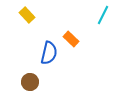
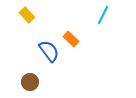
blue semicircle: moved 2 px up; rotated 50 degrees counterclockwise
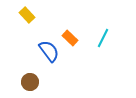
cyan line: moved 23 px down
orange rectangle: moved 1 px left, 1 px up
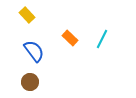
cyan line: moved 1 px left, 1 px down
blue semicircle: moved 15 px left
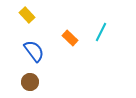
cyan line: moved 1 px left, 7 px up
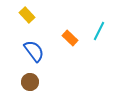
cyan line: moved 2 px left, 1 px up
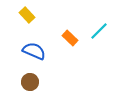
cyan line: rotated 18 degrees clockwise
blue semicircle: rotated 30 degrees counterclockwise
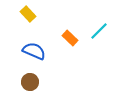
yellow rectangle: moved 1 px right, 1 px up
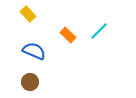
orange rectangle: moved 2 px left, 3 px up
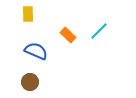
yellow rectangle: rotated 42 degrees clockwise
blue semicircle: moved 2 px right
